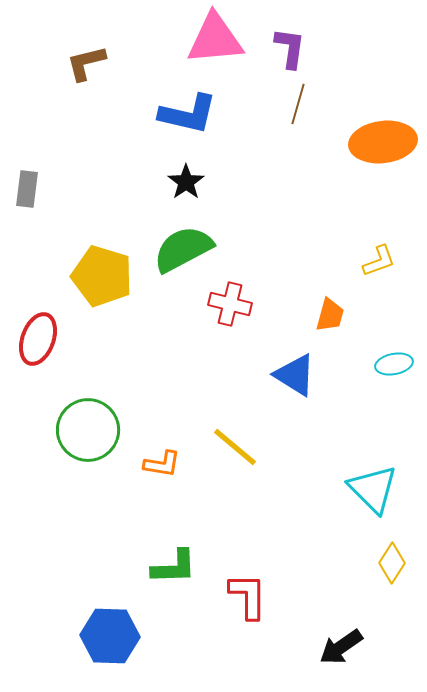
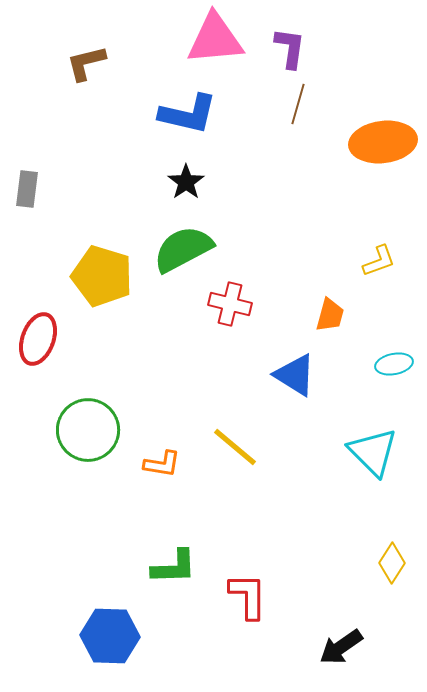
cyan triangle: moved 37 px up
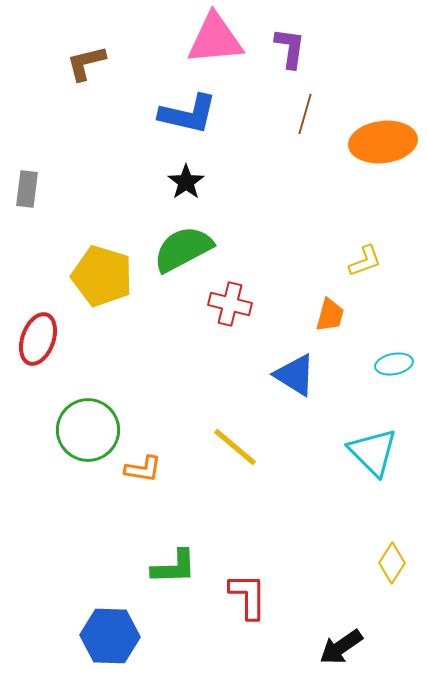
brown line: moved 7 px right, 10 px down
yellow L-shape: moved 14 px left
orange L-shape: moved 19 px left, 5 px down
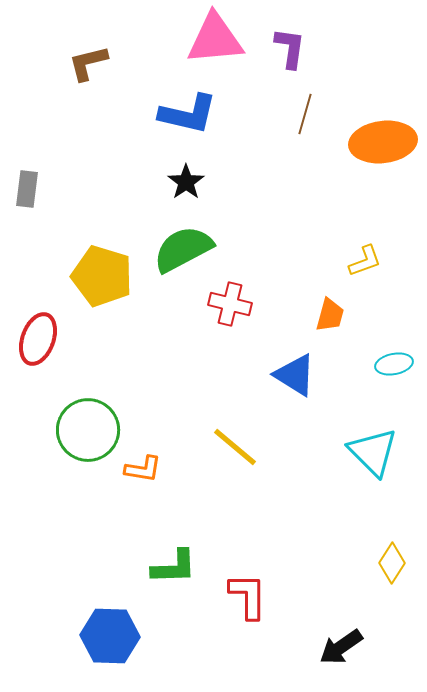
brown L-shape: moved 2 px right
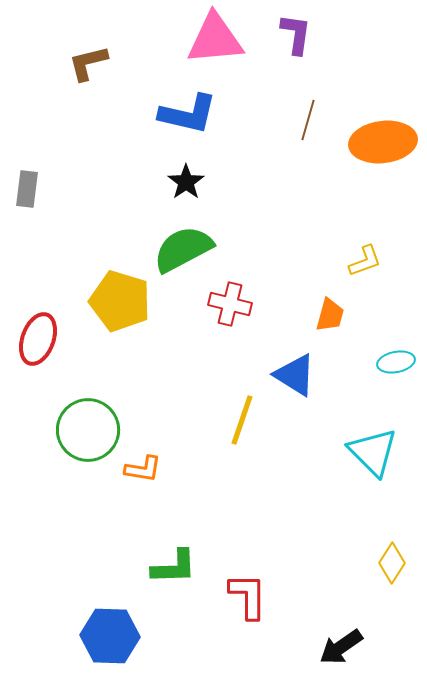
purple L-shape: moved 6 px right, 14 px up
brown line: moved 3 px right, 6 px down
yellow pentagon: moved 18 px right, 25 px down
cyan ellipse: moved 2 px right, 2 px up
yellow line: moved 7 px right, 27 px up; rotated 69 degrees clockwise
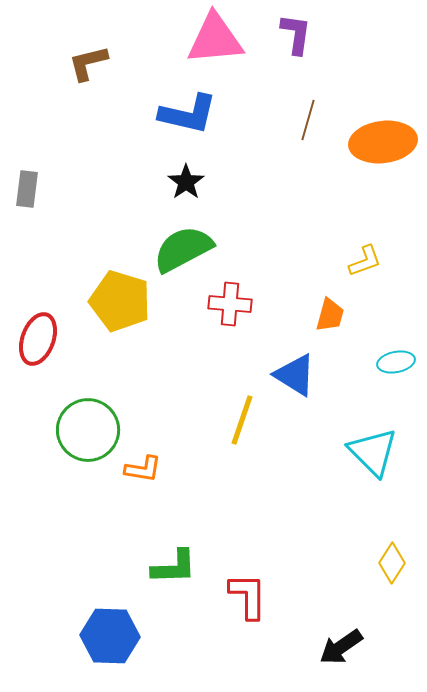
red cross: rotated 9 degrees counterclockwise
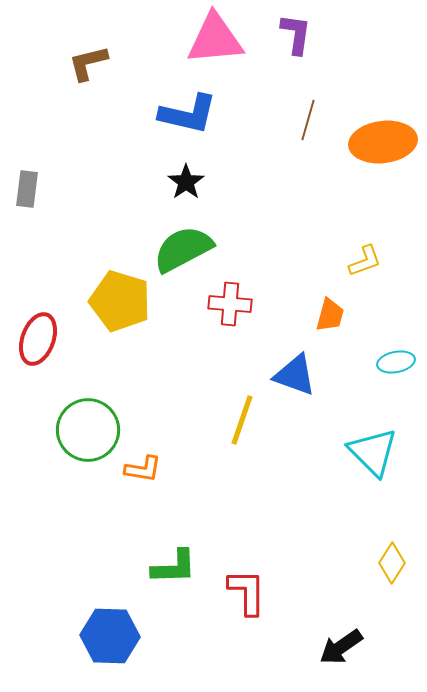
blue triangle: rotated 12 degrees counterclockwise
red L-shape: moved 1 px left, 4 px up
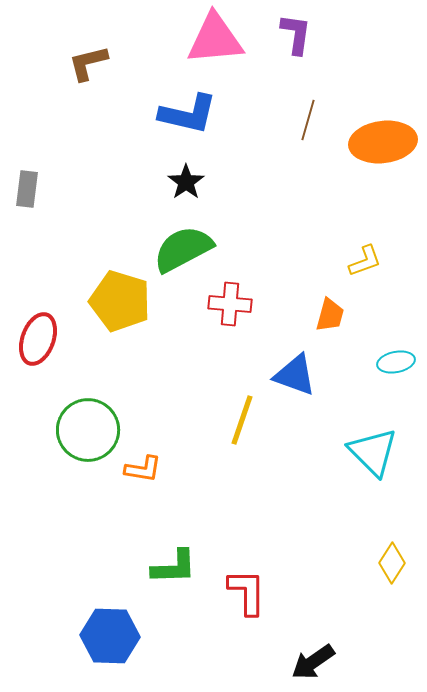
black arrow: moved 28 px left, 15 px down
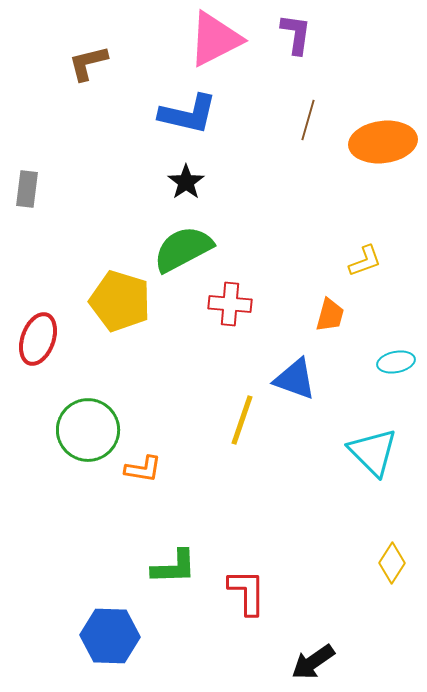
pink triangle: rotated 22 degrees counterclockwise
blue triangle: moved 4 px down
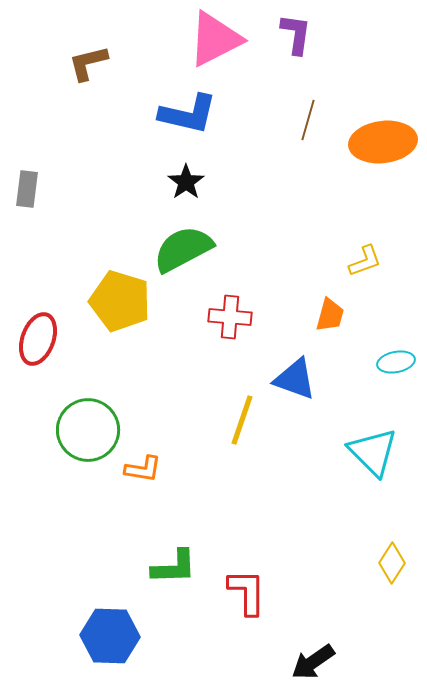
red cross: moved 13 px down
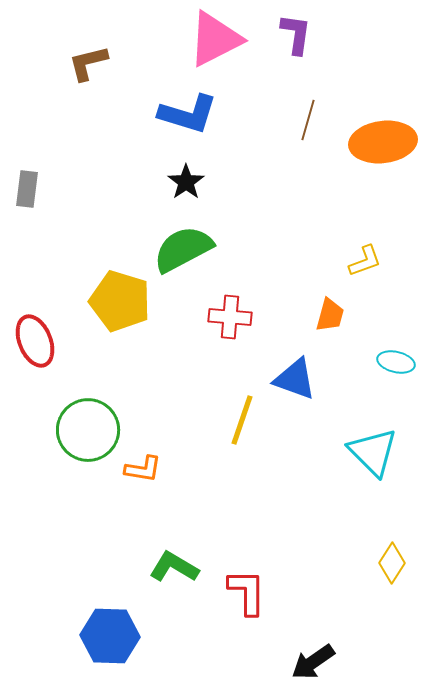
blue L-shape: rotated 4 degrees clockwise
red ellipse: moved 3 px left, 2 px down; rotated 42 degrees counterclockwise
cyan ellipse: rotated 24 degrees clockwise
green L-shape: rotated 147 degrees counterclockwise
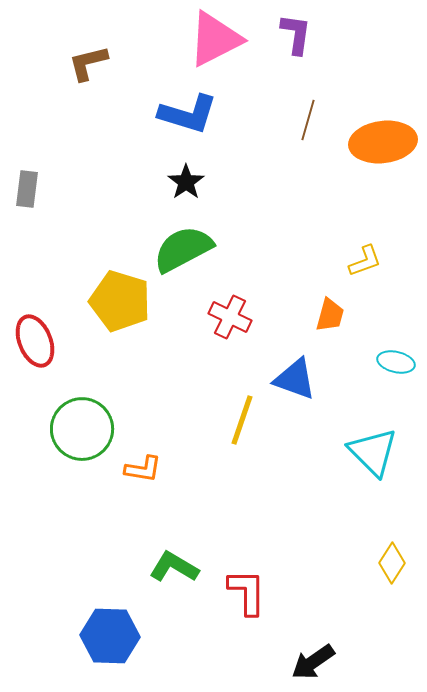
red cross: rotated 21 degrees clockwise
green circle: moved 6 px left, 1 px up
